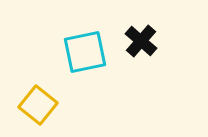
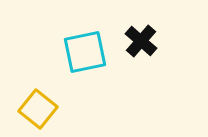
yellow square: moved 4 px down
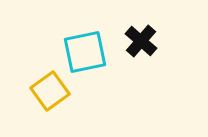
yellow square: moved 12 px right, 18 px up; rotated 15 degrees clockwise
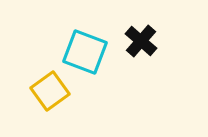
cyan square: rotated 33 degrees clockwise
